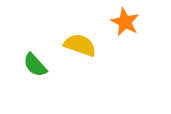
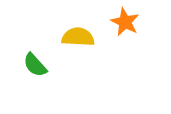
yellow semicircle: moved 2 px left, 8 px up; rotated 16 degrees counterclockwise
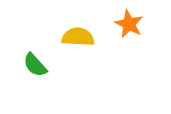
orange star: moved 4 px right, 2 px down
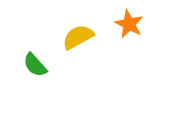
yellow semicircle: rotated 32 degrees counterclockwise
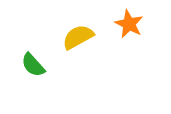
green semicircle: moved 2 px left
